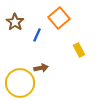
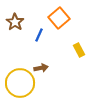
blue line: moved 2 px right
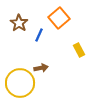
brown star: moved 4 px right, 1 px down
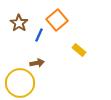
orange square: moved 2 px left, 2 px down
yellow rectangle: rotated 24 degrees counterclockwise
brown arrow: moved 4 px left, 5 px up
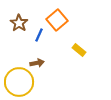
yellow circle: moved 1 px left, 1 px up
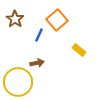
brown star: moved 4 px left, 4 px up
yellow circle: moved 1 px left
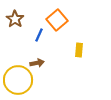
yellow rectangle: rotated 56 degrees clockwise
yellow circle: moved 2 px up
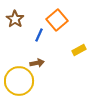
yellow rectangle: rotated 56 degrees clockwise
yellow circle: moved 1 px right, 1 px down
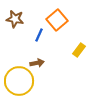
brown star: rotated 24 degrees counterclockwise
yellow rectangle: rotated 24 degrees counterclockwise
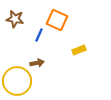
orange square: rotated 25 degrees counterclockwise
yellow rectangle: rotated 32 degrees clockwise
yellow circle: moved 2 px left
